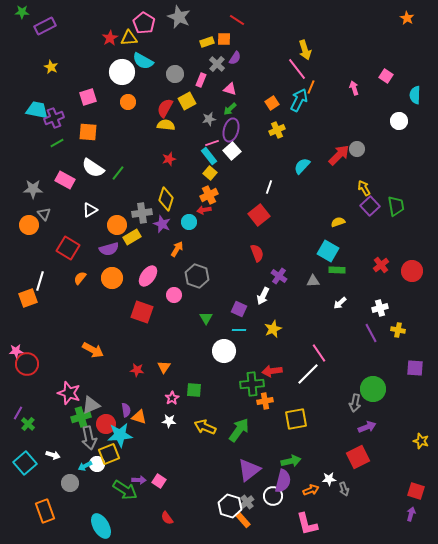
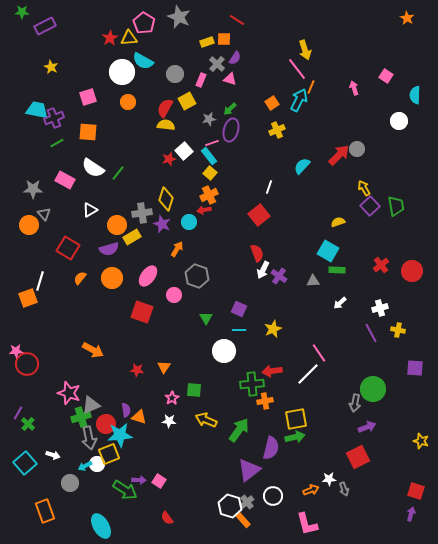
pink triangle at (230, 89): moved 10 px up
white square at (232, 151): moved 48 px left
white arrow at (263, 296): moved 26 px up
yellow arrow at (205, 427): moved 1 px right, 7 px up
green arrow at (291, 461): moved 4 px right, 24 px up
purple semicircle at (283, 481): moved 12 px left, 33 px up
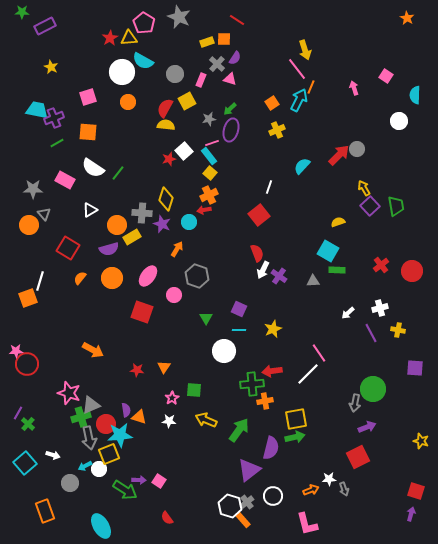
gray cross at (142, 213): rotated 12 degrees clockwise
white arrow at (340, 303): moved 8 px right, 10 px down
white circle at (97, 464): moved 2 px right, 5 px down
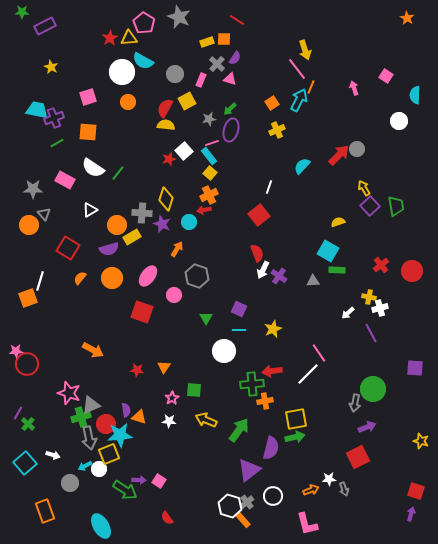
yellow cross at (398, 330): moved 29 px left, 33 px up
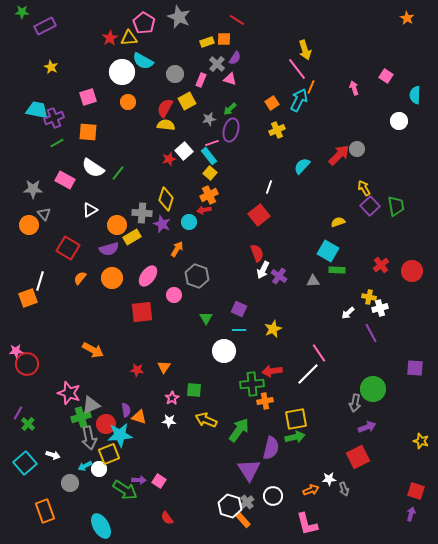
red square at (142, 312): rotated 25 degrees counterclockwise
purple triangle at (249, 470): rotated 25 degrees counterclockwise
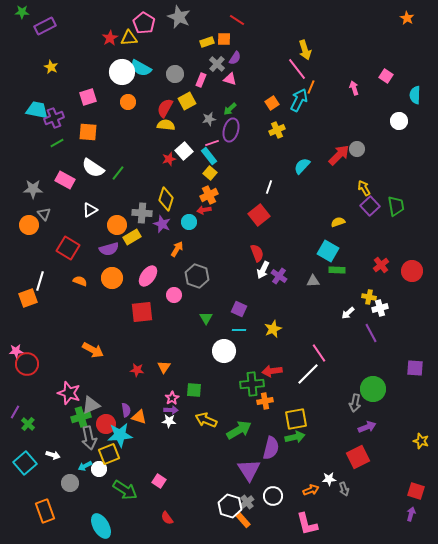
cyan semicircle at (143, 61): moved 2 px left, 7 px down
orange semicircle at (80, 278): moved 3 px down; rotated 72 degrees clockwise
purple line at (18, 413): moved 3 px left, 1 px up
green arrow at (239, 430): rotated 25 degrees clockwise
purple arrow at (139, 480): moved 32 px right, 70 px up
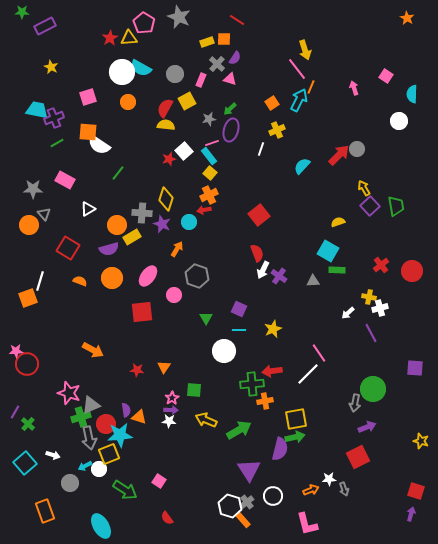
cyan semicircle at (415, 95): moved 3 px left, 1 px up
white semicircle at (93, 168): moved 6 px right, 23 px up
white line at (269, 187): moved 8 px left, 38 px up
white triangle at (90, 210): moved 2 px left, 1 px up
purple semicircle at (271, 448): moved 9 px right, 1 px down
